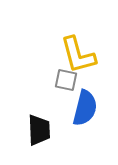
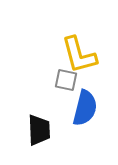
yellow L-shape: moved 1 px right
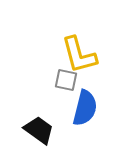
black trapezoid: rotated 52 degrees counterclockwise
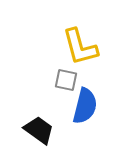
yellow L-shape: moved 1 px right, 8 px up
blue semicircle: moved 2 px up
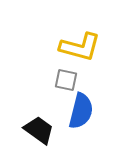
yellow L-shape: rotated 60 degrees counterclockwise
blue semicircle: moved 4 px left, 5 px down
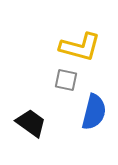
blue semicircle: moved 13 px right, 1 px down
black trapezoid: moved 8 px left, 7 px up
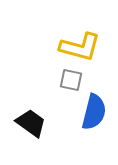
gray square: moved 5 px right
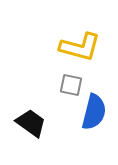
gray square: moved 5 px down
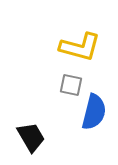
black trapezoid: moved 14 px down; rotated 24 degrees clockwise
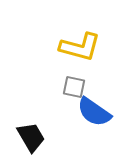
gray square: moved 3 px right, 2 px down
blue semicircle: rotated 111 degrees clockwise
